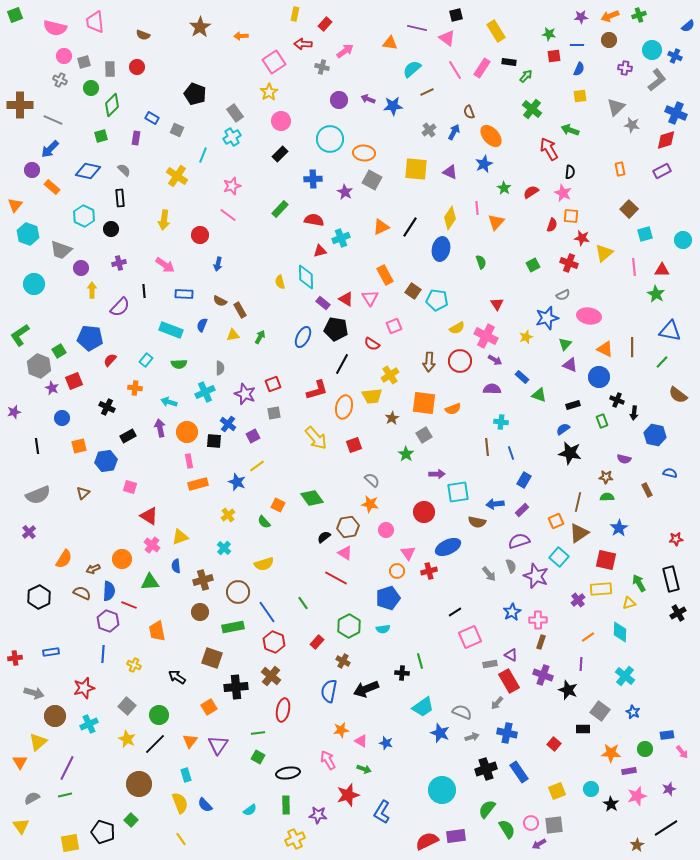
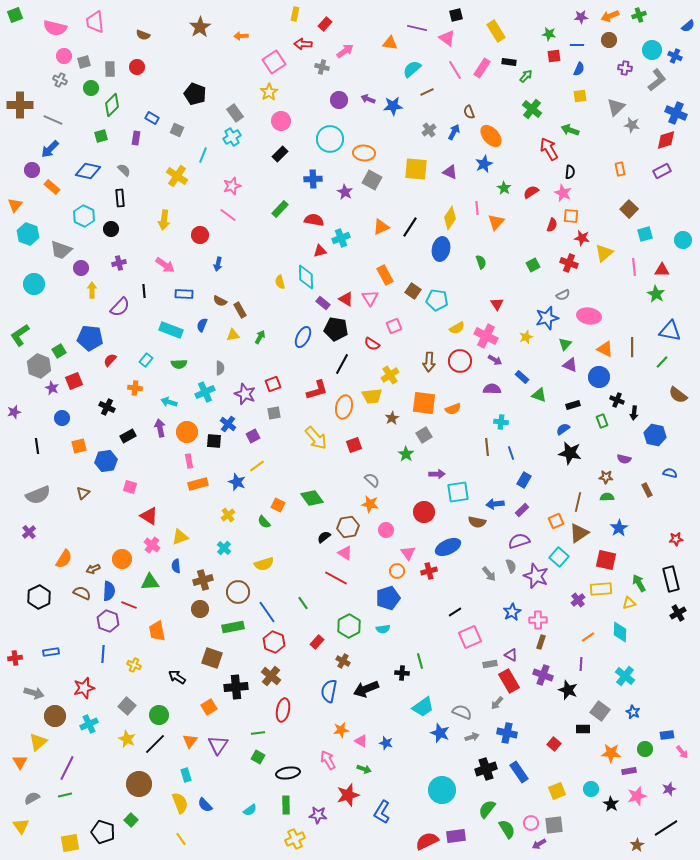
brown circle at (200, 612): moved 3 px up
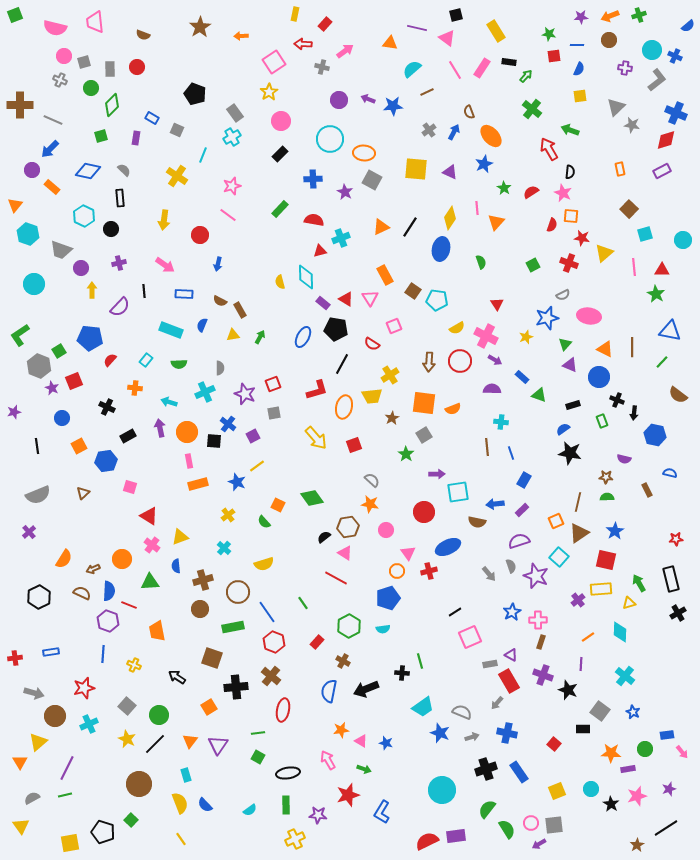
orange square at (79, 446): rotated 14 degrees counterclockwise
blue star at (619, 528): moved 4 px left, 3 px down
purple rectangle at (629, 771): moved 1 px left, 2 px up
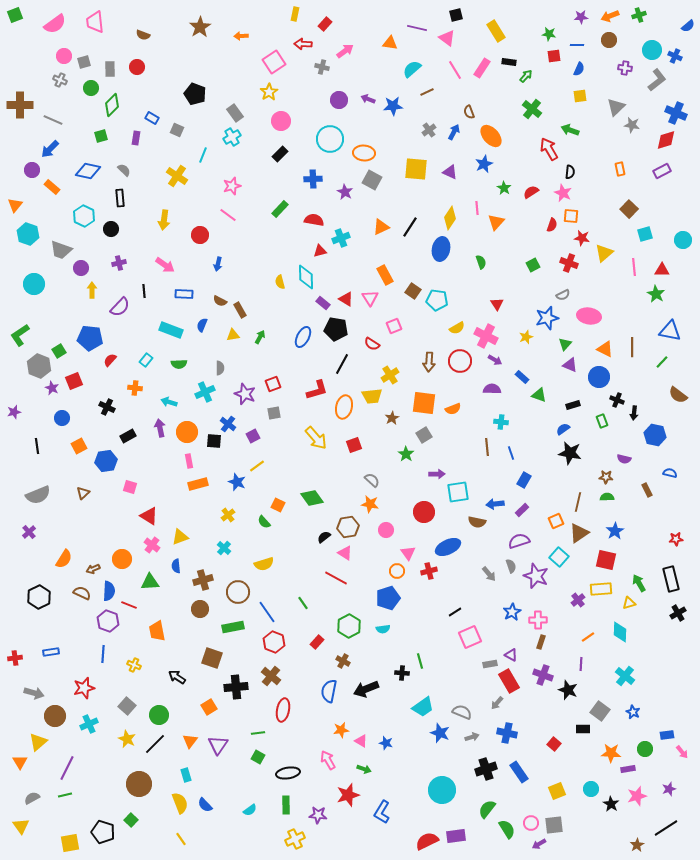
pink semicircle at (55, 28): moved 4 px up; rotated 50 degrees counterclockwise
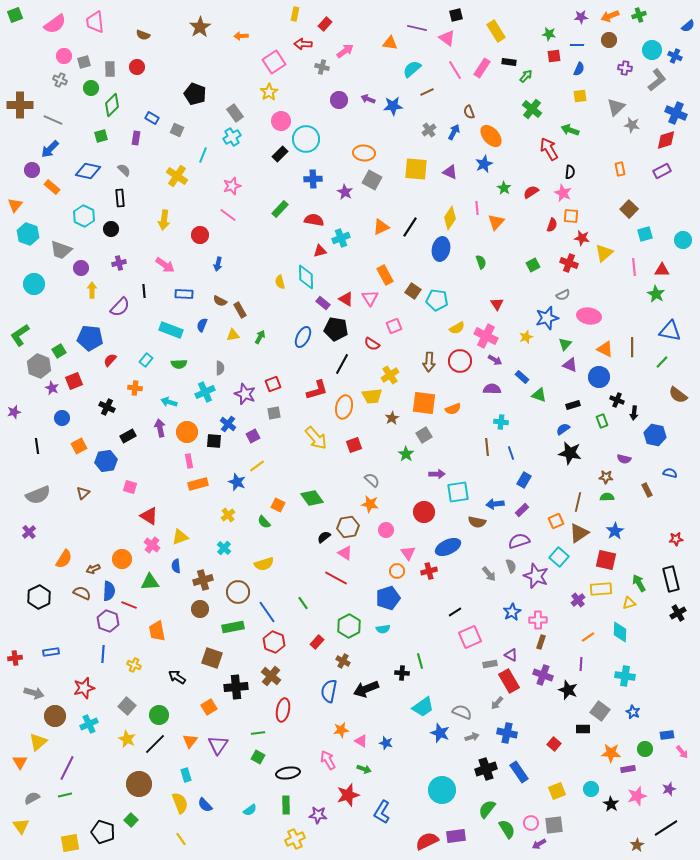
cyan circle at (330, 139): moved 24 px left
cyan cross at (625, 676): rotated 30 degrees counterclockwise
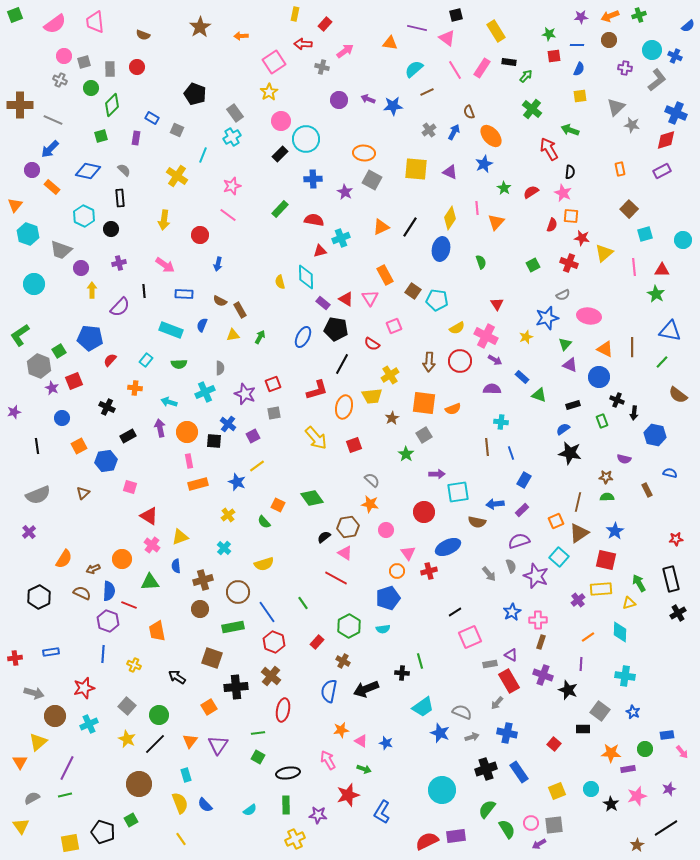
cyan semicircle at (412, 69): moved 2 px right
green square at (131, 820): rotated 16 degrees clockwise
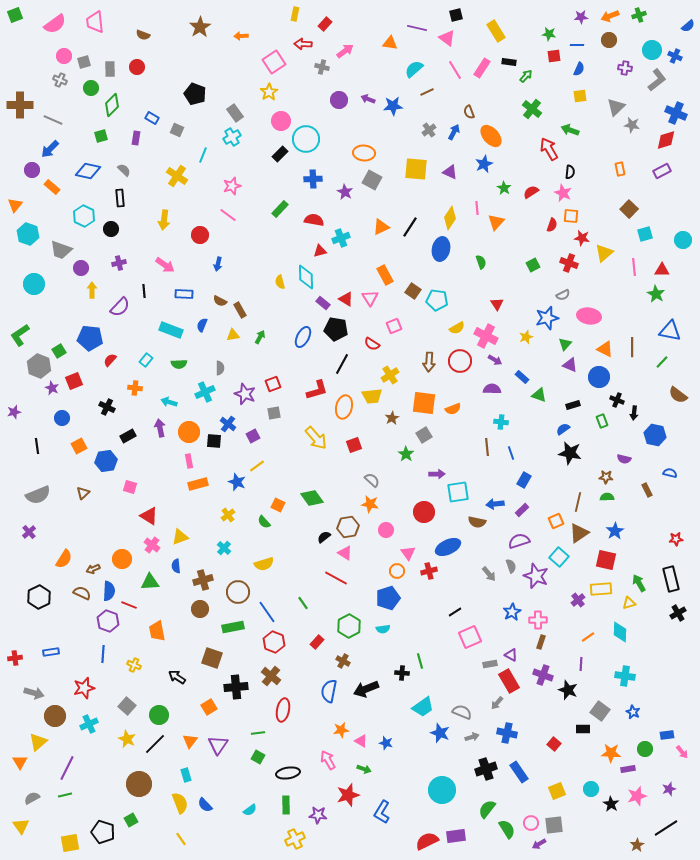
orange circle at (187, 432): moved 2 px right
